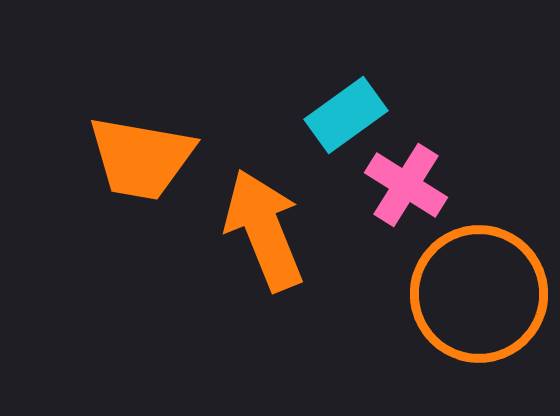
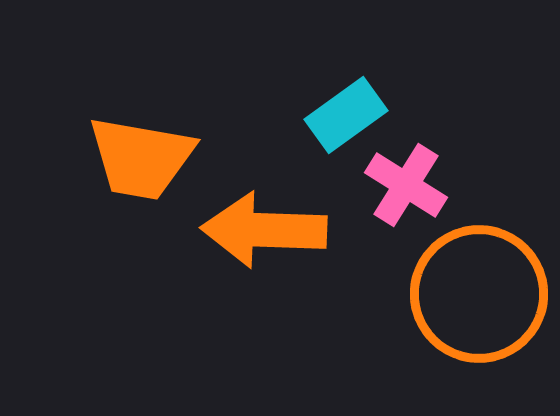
orange arrow: rotated 66 degrees counterclockwise
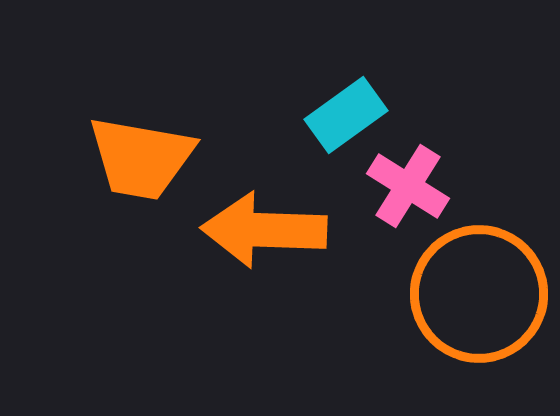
pink cross: moved 2 px right, 1 px down
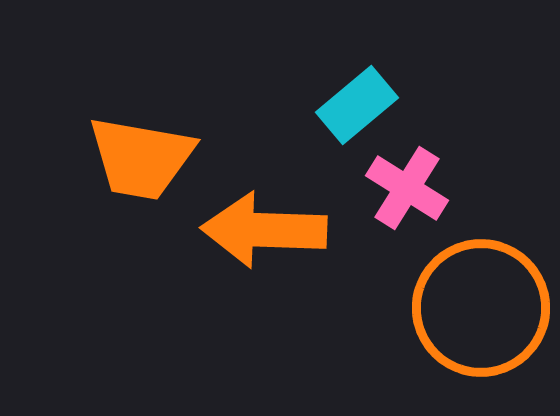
cyan rectangle: moved 11 px right, 10 px up; rotated 4 degrees counterclockwise
pink cross: moved 1 px left, 2 px down
orange circle: moved 2 px right, 14 px down
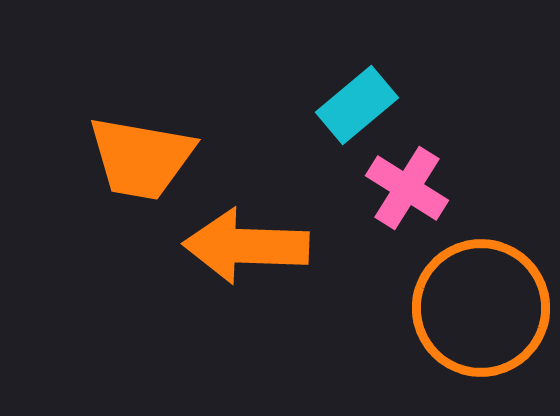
orange arrow: moved 18 px left, 16 px down
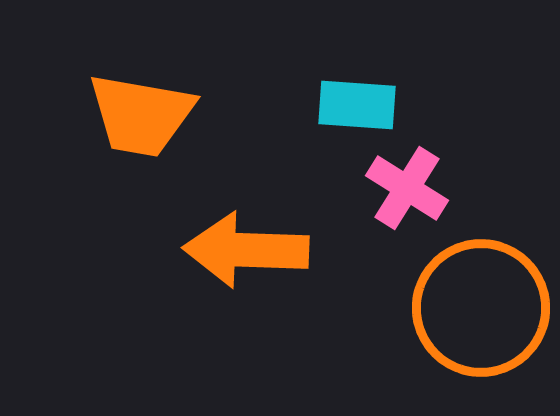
cyan rectangle: rotated 44 degrees clockwise
orange trapezoid: moved 43 px up
orange arrow: moved 4 px down
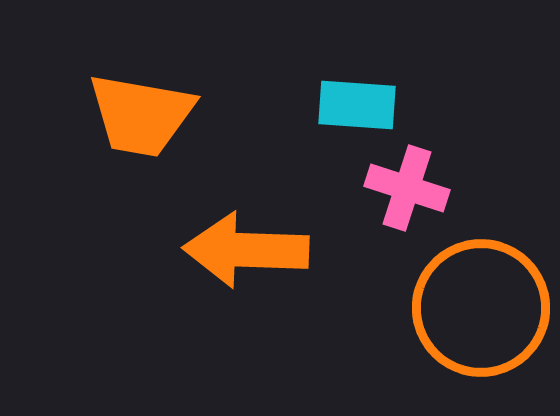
pink cross: rotated 14 degrees counterclockwise
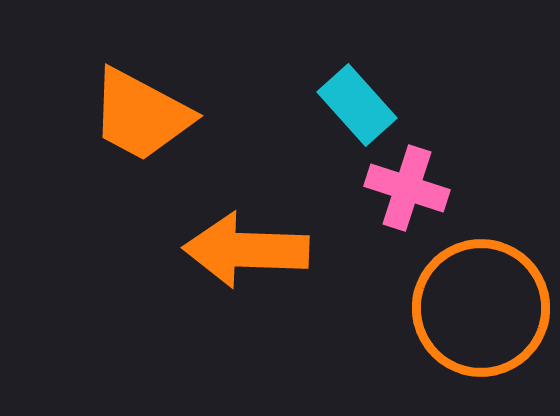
cyan rectangle: rotated 44 degrees clockwise
orange trapezoid: rotated 18 degrees clockwise
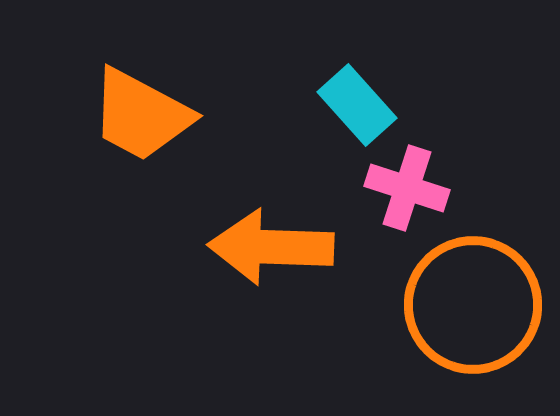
orange arrow: moved 25 px right, 3 px up
orange circle: moved 8 px left, 3 px up
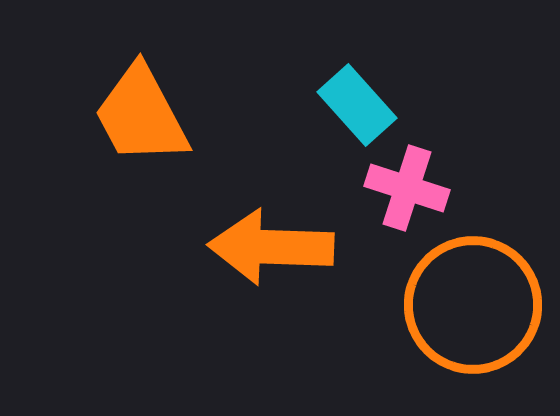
orange trapezoid: rotated 34 degrees clockwise
